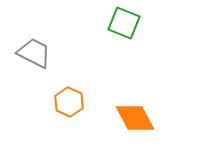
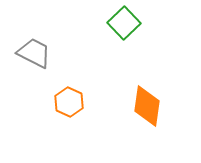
green square: rotated 24 degrees clockwise
orange diamond: moved 12 px right, 12 px up; rotated 36 degrees clockwise
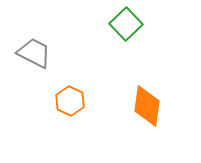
green square: moved 2 px right, 1 px down
orange hexagon: moved 1 px right, 1 px up
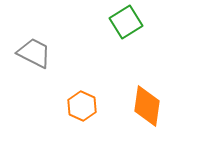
green square: moved 2 px up; rotated 12 degrees clockwise
orange hexagon: moved 12 px right, 5 px down
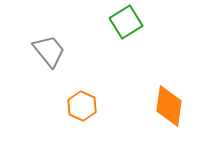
gray trapezoid: moved 15 px right, 2 px up; rotated 24 degrees clockwise
orange diamond: moved 22 px right
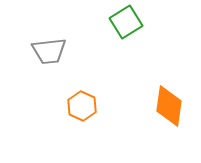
gray trapezoid: rotated 123 degrees clockwise
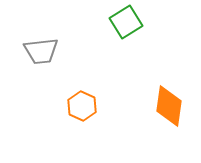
gray trapezoid: moved 8 px left
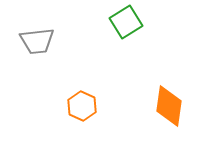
gray trapezoid: moved 4 px left, 10 px up
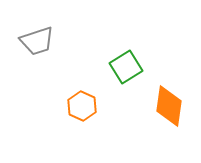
green square: moved 45 px down
gray trapezoid: rotated 12 degrees counterclockwise
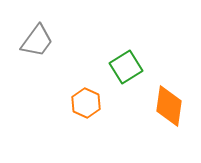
gray trapezoid: rotated 36 degrees counterclockwise
orange hexagon: moved 4 px right, 3 px up
